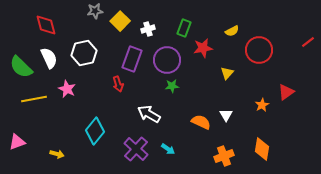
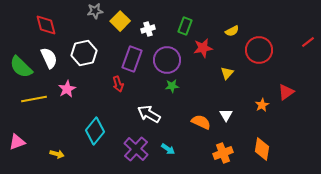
green rectangle: moved 1 px right, 2 px up
pink star: rotated 18 degrees clockwise
orange cross: moved 1 px left, 3 px up
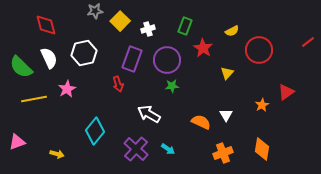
red star: rotated 30 degrees counterclockwise
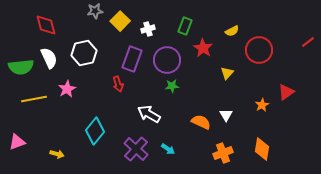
green semicircle: rotated 50 degrees counterclockwise
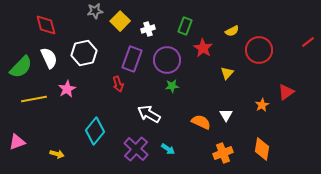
green semicircle: rotated 40 degrees counterclockwise
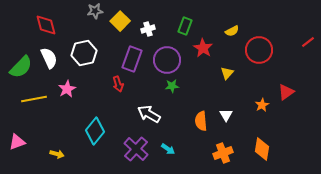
orange semicircle: moved 1 px up; rotated 120 degrees counterclockwise
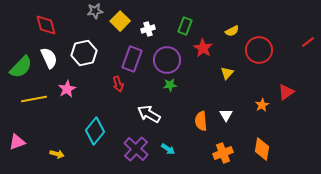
green star: moved 2 px left, 1 px up
